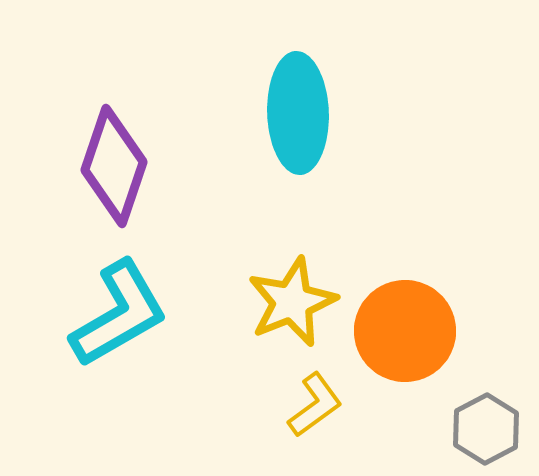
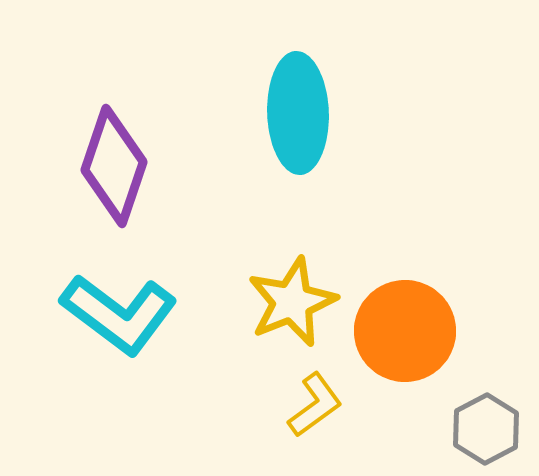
cyan L-shape: rotated 67 degrees clockwise
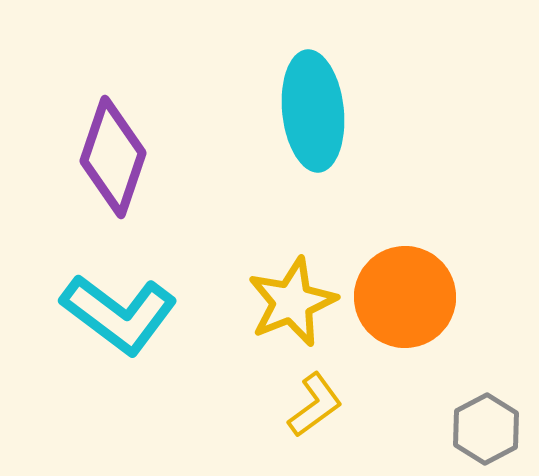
cyan ellipse: moved 15 px right, 2 px up; rotated 4 degrees counterclockwise
purple diamond: moved 1 px left, 9 px up
orange circle: moved 34 px up
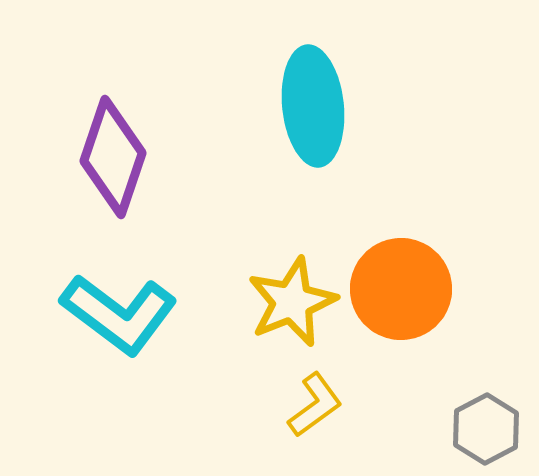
cyan ellipse: moved 5 px up
orange circle: moved 4 px left, 8 px up
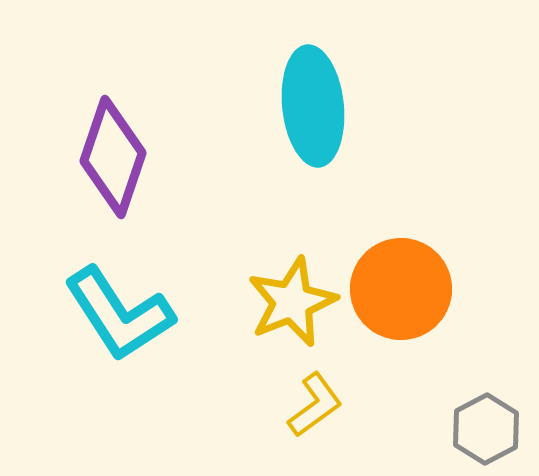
cyan L-shape: rotated 20 degrees clockwise
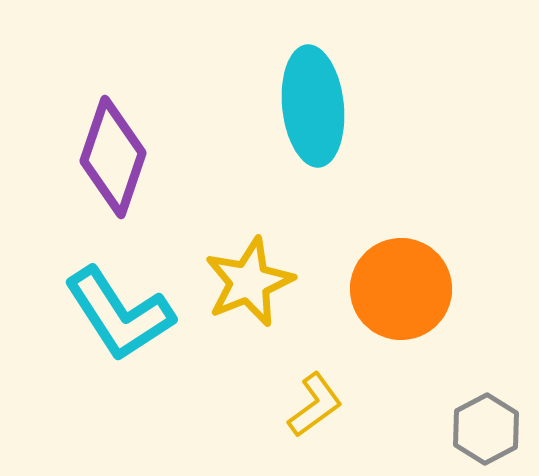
yellow star: moved 43 px left, 20 px up
